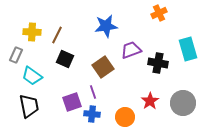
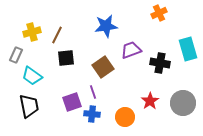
yellow cross: rotated 18 degrees counterclockwise
black square: moved 1 px right, 1 px up; rotated 30 degrees counterclockwise
black cross: moved 2 px right
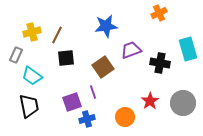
blue cross: moved 5 px left, 5 px down; rotated 21 degrees counterclockwise
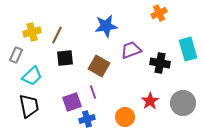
black square: moved 1 px left
brown square: moved 4 px left, 1 px up; rotated 25 degrees counterclockwise
cyan trapezoid: rotated 80 degrees counterclockwise
